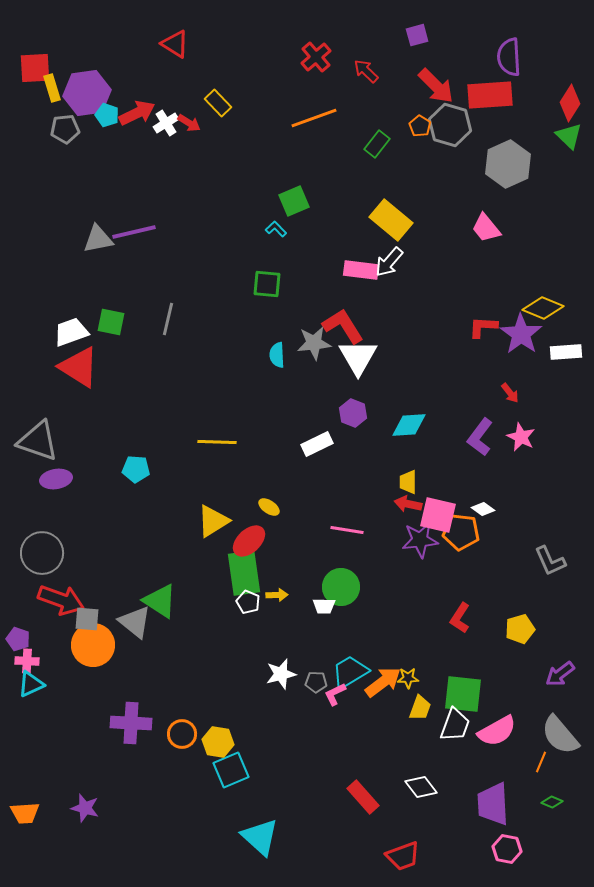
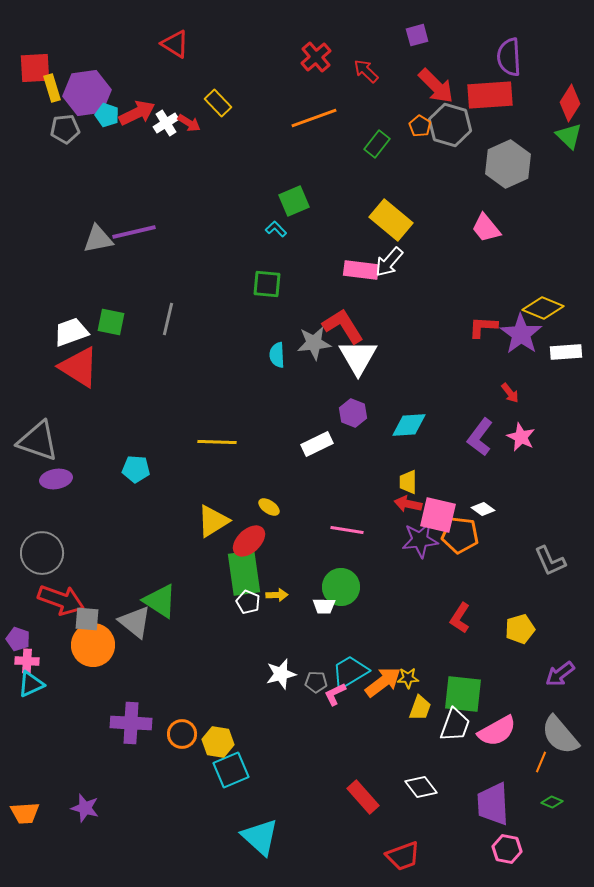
orange pentagon at (461, 532): moved 1 px left, 3 px down
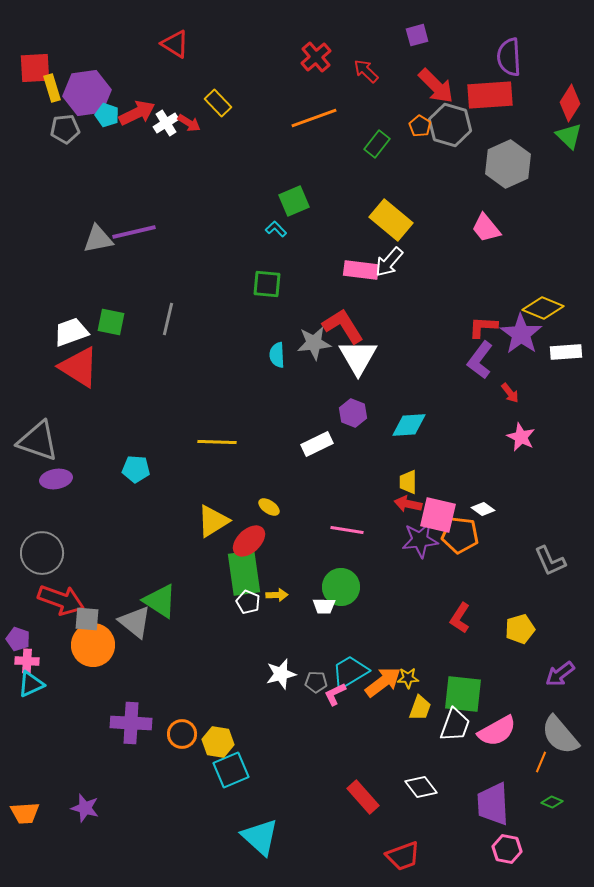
purple L-shape at (480, 437): moved 77 px up
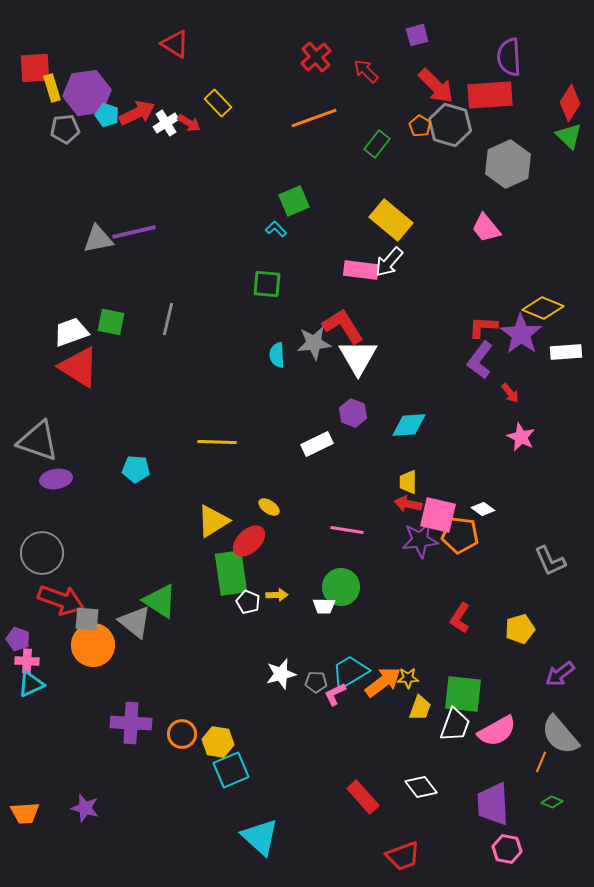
green rectangle at (244, 573): moved 13 px left
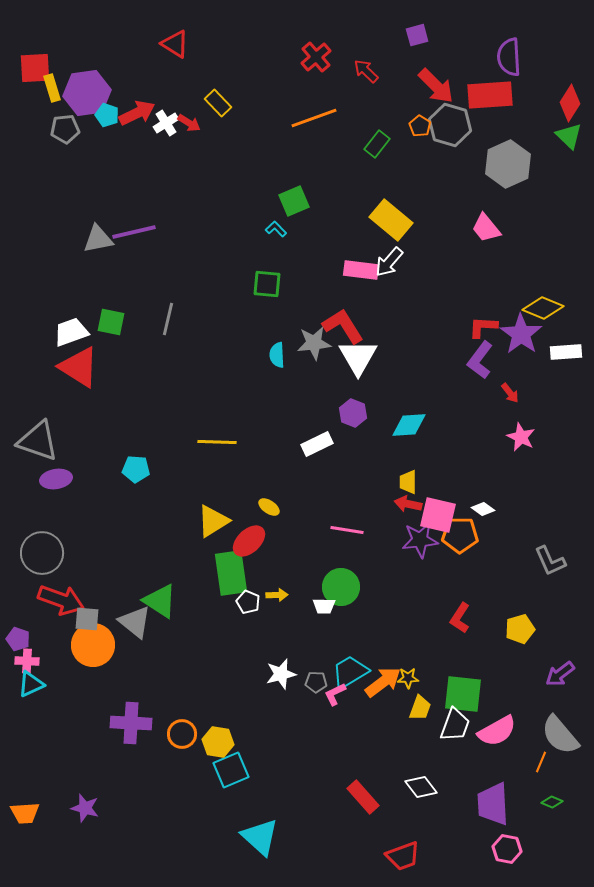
orange pentagon at (460, 535): rotated 6 degrees counterclockwise
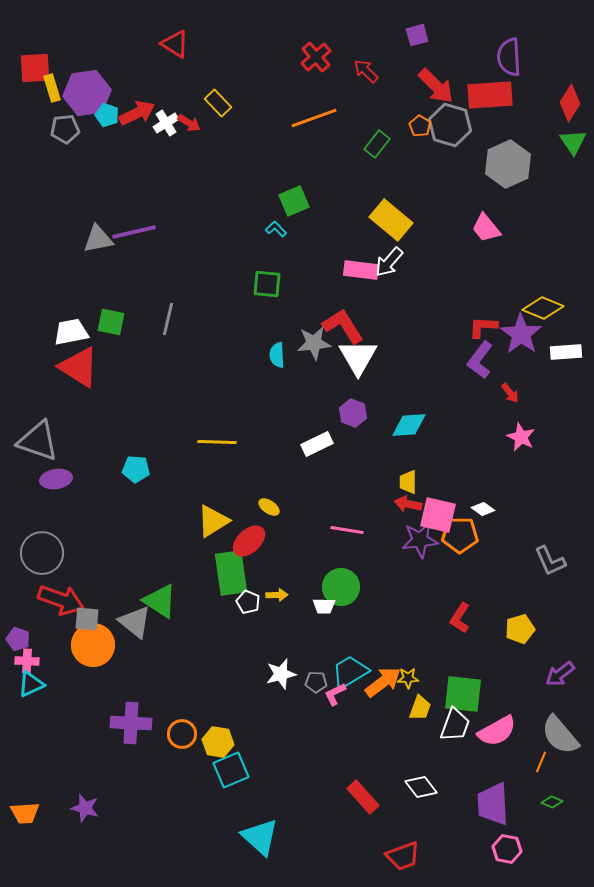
green triangle at (569, 136): moved 4 px right, 6 px down; rotated 12 degrees clockwise
white trapezoid at (71, 332): rotated 9 degrees clockwise
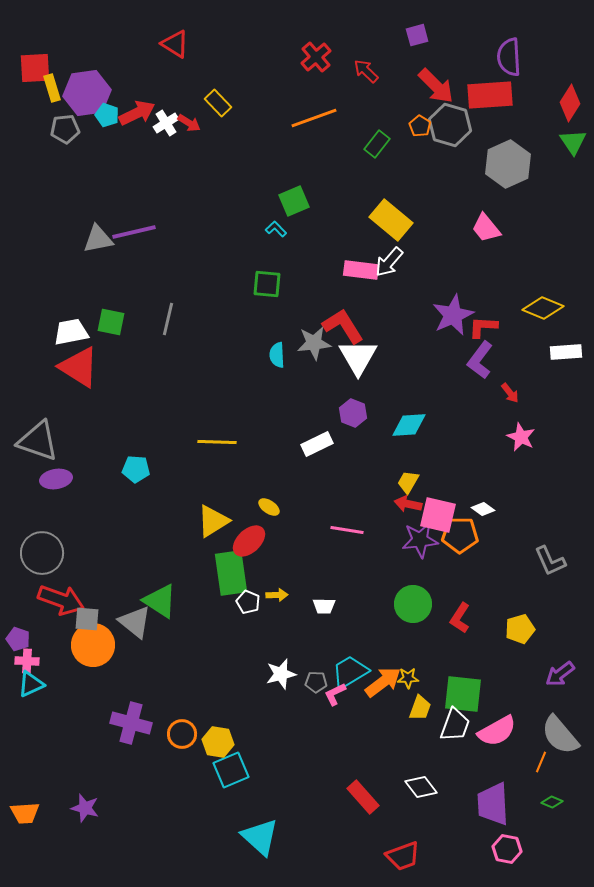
purple star at (521, 334): moved 68 px left, 19 px up; rotated 12 degrees clockwise
yellow trapezoid at (408, 482): rotated 30 degrees clockwise
green circle at (341, 587): moved 72 px right, 17 px down
purple cross at (131, 723): rotated 12 degrees clockwise
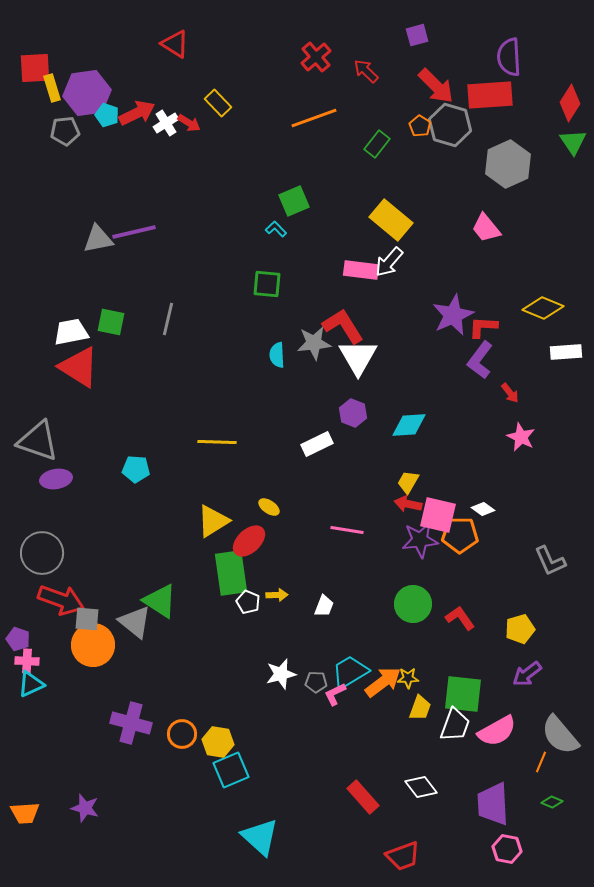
gray pentagon at (65, 129): moved 2 px down
white trapezoid at (324, 606): rotated 70 degrees counterclockwise
red L-shape at (460, 618): rotated 112 degrees clockwise
purple arrow at (560, 674): moved 33 px left
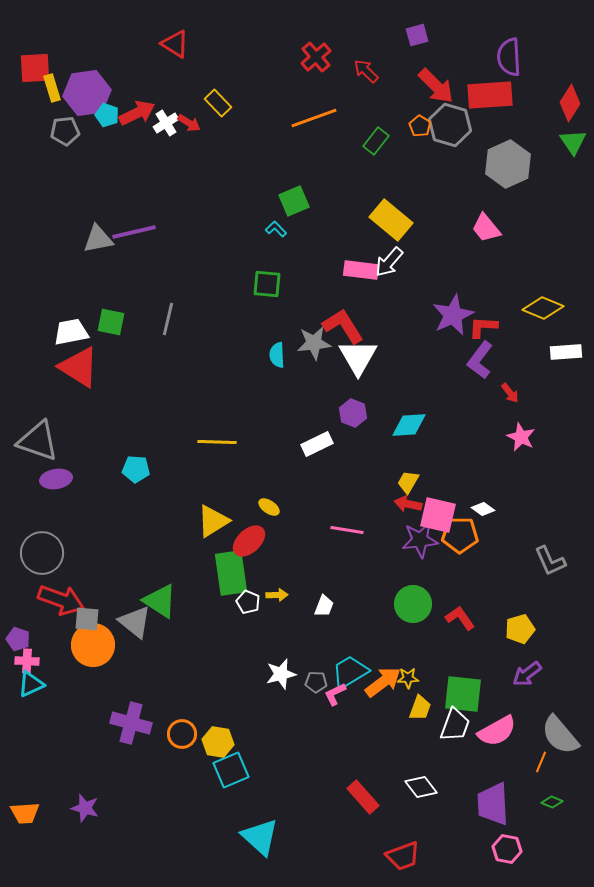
green rectangle at (377, 144): moved 1 px left, 3 px up
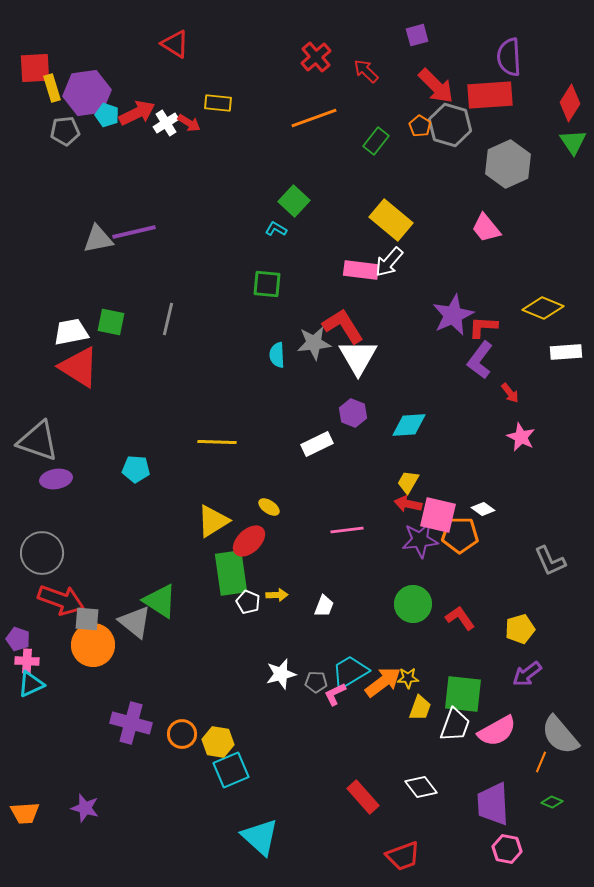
yellow rectangle at (218, 103): rotated 40 degrees counterclockwise
green square at (294, 201): rotated 24 degrees counterclockwise
cyan L-shape at (276, 229): rotated 15 degrees counterclockwise
pink line at (347, 530): rotated 16 degrees counterclockwise
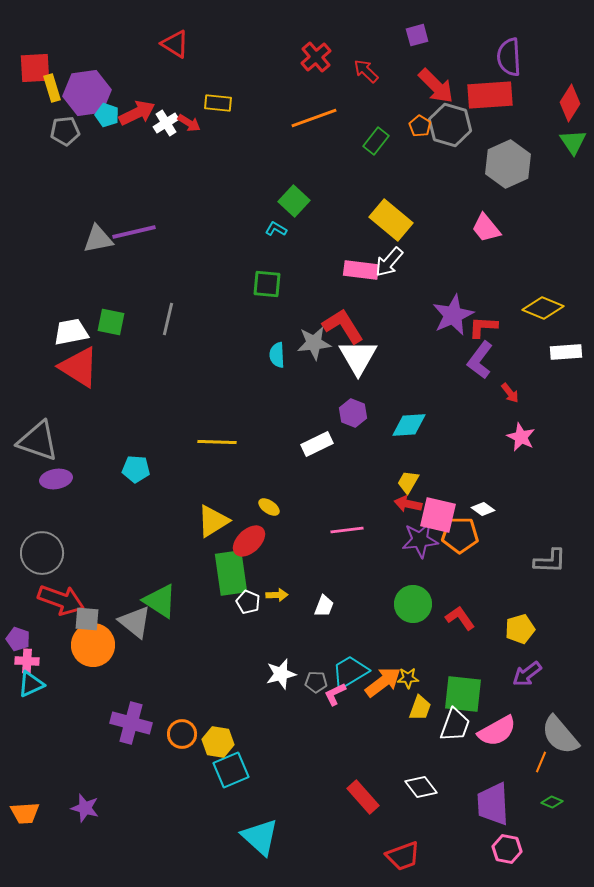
gray L-shape at (550, 561): rotated 64 degrees counterclockwise
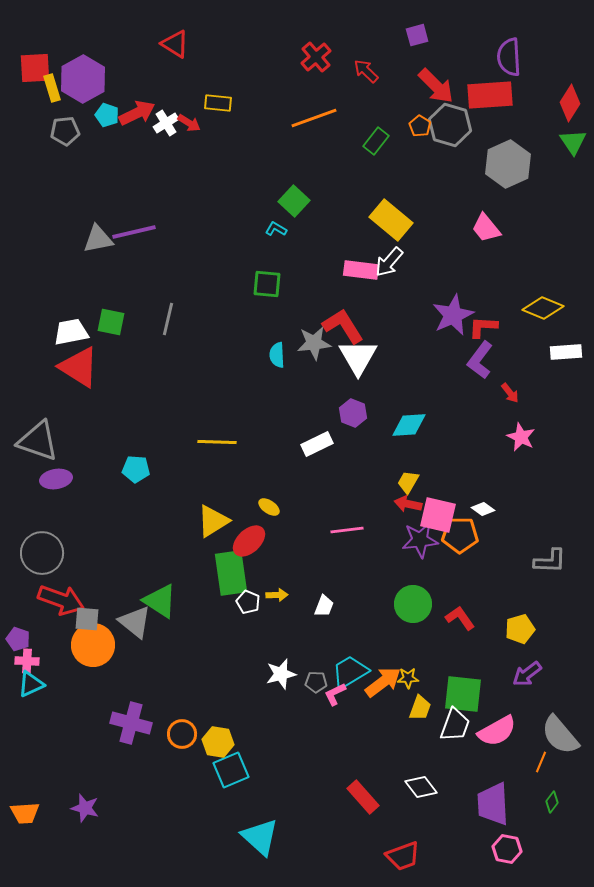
purple hexagon at (87, 93): moved 4 px left, 14 px up; rotated 21 degrees counterclockwise
green diamond at (552, 802): rotated 75 degrees counterclockwise
